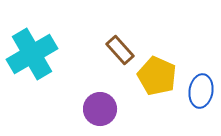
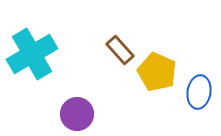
yellow pentagon: moved 4 px up
blue ellipse: moved 2 px left, 1 px down
purple circle: moved 23 px left, 5 px down
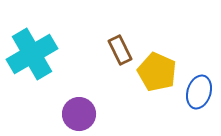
brown rectangle: rotated 16 degrees clockwise
blue ellipse: rotated 8 degrees clockwise
purple circle: moved 2 px right
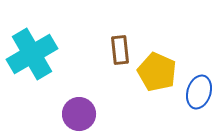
brown rectangle: rotated 20 degrees clockwise
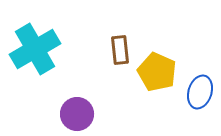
cyan cross: moved 3 px right, 5 px up
blue ellipse: moved 1 px right
purple circle: moved 2 px left
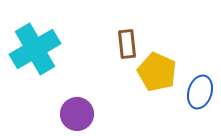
brown rectangle: moved 7 px right, 6 px up
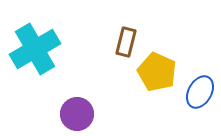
brown rectangle: moved 1 px left, 2 px up; rotated 20 degrees clockwise
blue ellipse: rotated 12 degrees clockwise
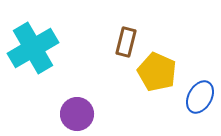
cyan cross: moved 2 px left, 1 px up
blue ellipse: moved 5 px down
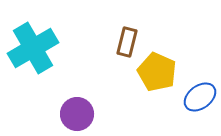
brown rectangle: moved 1 px right
blue ellipse: rotated 24 degrees clockwise
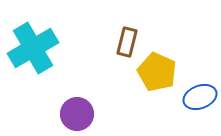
blue ellipse: rotated 16 degrees clockwise
